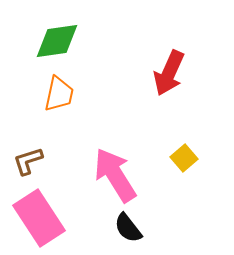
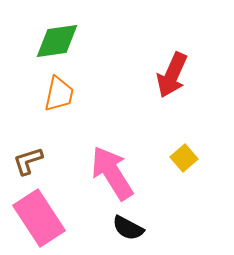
red arrow: moved 3 px right, 2 px down
pink arrow: moved 3 px left, 2 px up
black semicircle: rotated 24 degrees counterclockwise
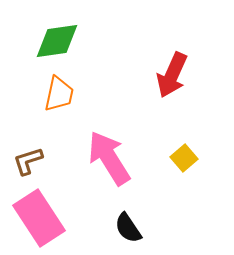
pink arrow: moved 3 px left, 15 px up
black semicircle: rotated 28 degrees clockwise
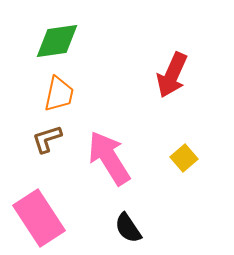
brown L-shape: moved 19 px right, 22 px up
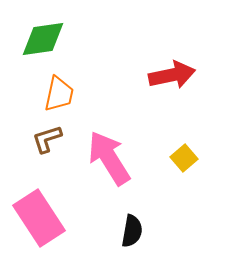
green diamond: moved 14 px left, 2 px up
red arrow: rotated 126 degrees counterclockwise
black semicircle: moved 4 px right, 3 px down; rotated 136 degrees counterclockwise
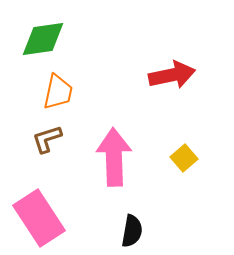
orange trapezoid: moved 1 px left, 2 px up
pink arrow: moved 5 px right, 1 px up; rotated 30 degrees clockwise
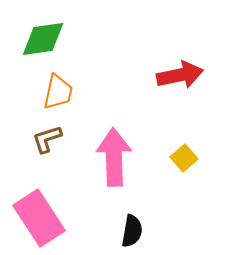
red arrow: moved 8 px right
